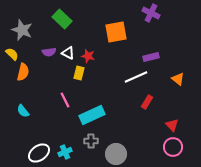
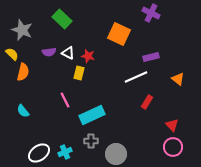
orange square: moved 3 px right, 2 px down; rotated 35 degrees clockwise
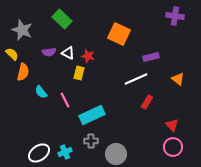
purple cross: moved 24 px right, 3 px down; rotated 18 degrees counterclockwise
white line: moved 2 px down
cyan semicircle: moved 18 px right, 19 px up
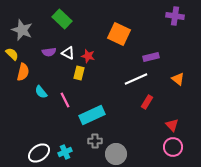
gray cross: moved 4 px right
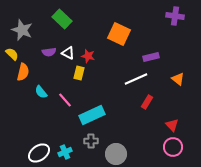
pink line: rotated 14 degrees counterclockwise
gray cross: moved 4 px left
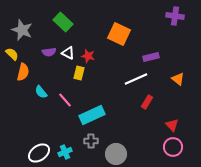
green rectangle: moved 1 px right, 3 px down
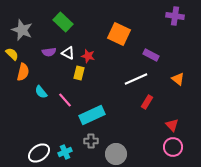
purple rectangle: moved 2 px up; rotated 42 degrees clockwise
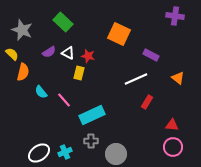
purple semicircle: rotated 24 degrees counterclockwise
orange triangle: moved 1 px up
pink line: moved 1 px left
red triangle: rotated 40 degrees counterclockwise
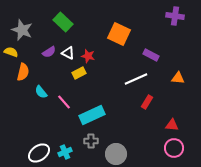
yellow semicircle: moved 1 px left, 2 px up; rotated 24 degrees counterclockwise
yellow rectangle: rotated 48 degrees clockwise
orange triangle: rotated 32 degrees counterclockwise
pink line: moved 2 px down
pink circle: moved 1 px right, 1 px down
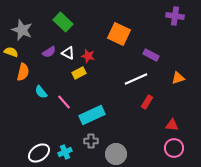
orange triangle: rotated 24 degrees counterclockwise
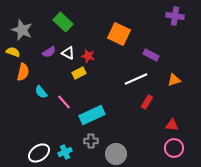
yellow semicircle: moved 2 px right
orange triangle: moved 4 px left, 2 px down
